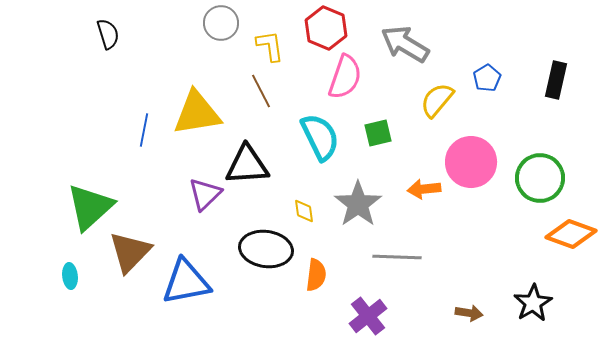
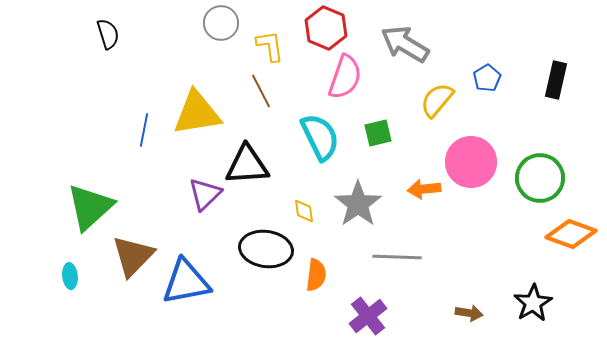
brown triangle: moved 3 px right, 4 px down
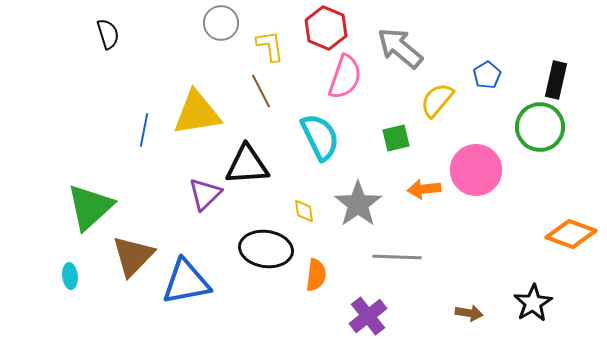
gray arrow: moved 5 px left, 4 px down; rotated 9 degrees clockwise
blue pentagon: moved 3 px up
green square: moved 18 px right, 5 px down
pink circle: moved 5 px right, 8 px down
green circle: moved 51 px up
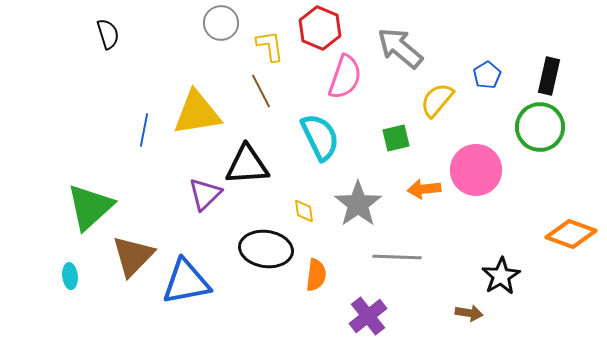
red hexagon: moved 6 px left
black rectangle: moved 7 px left, 4 px up
black star: moved 32 px left, 27 px up
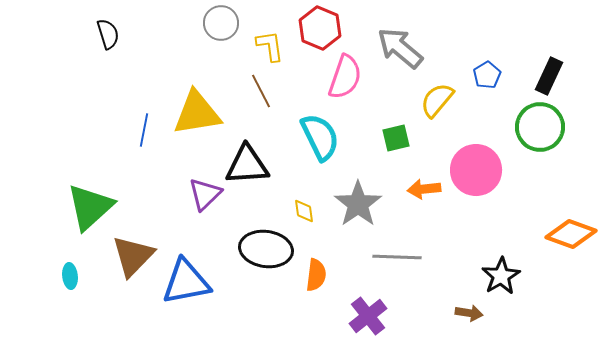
black rectangle: rotated 12 degrees clockwise
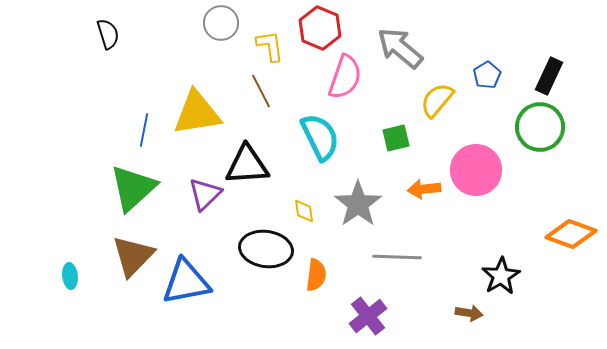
green triangle: moved 43 px right, 19 px up
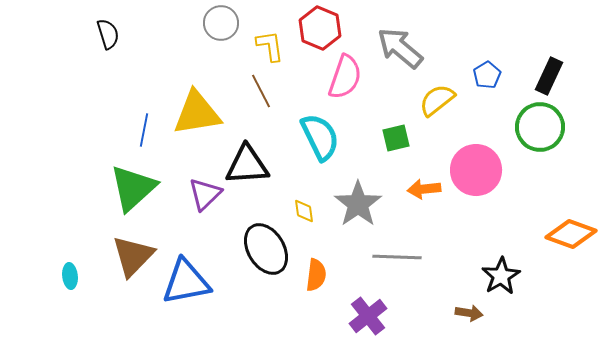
yellow semicircle: rotated 12 degrees clockwise
black ellipse: rotated 51 degrees clockwise
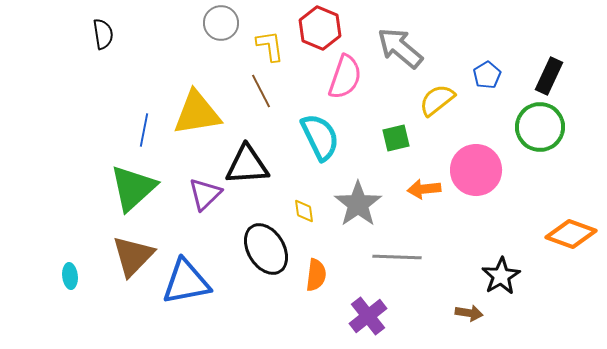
black semicircle: moved 5 px left; rotated 8 degrees clockwise
